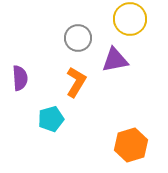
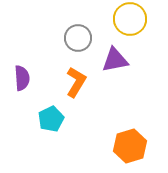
purple semicircle: moved 2 px right
cyan pentagon: rotated 10 degrees counterclockwise
orange hexagon: moved 1 px left, 1 px down
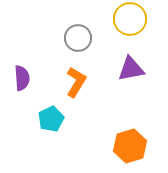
purple triangle: moved 16 px right, 9 px down
